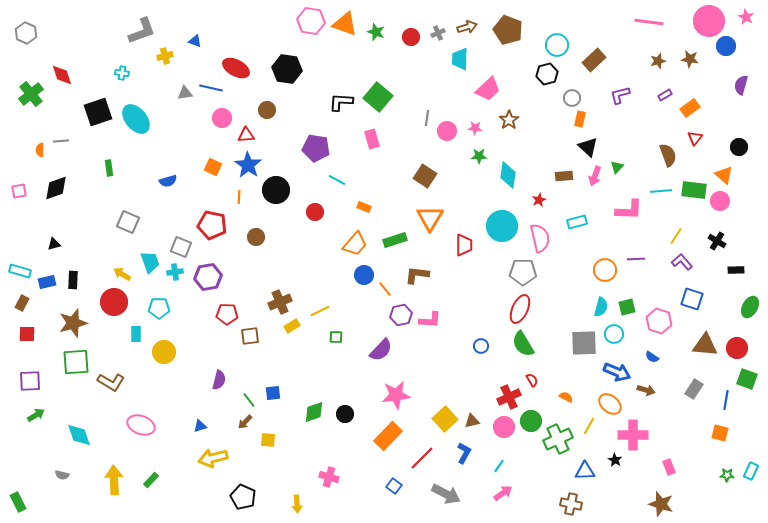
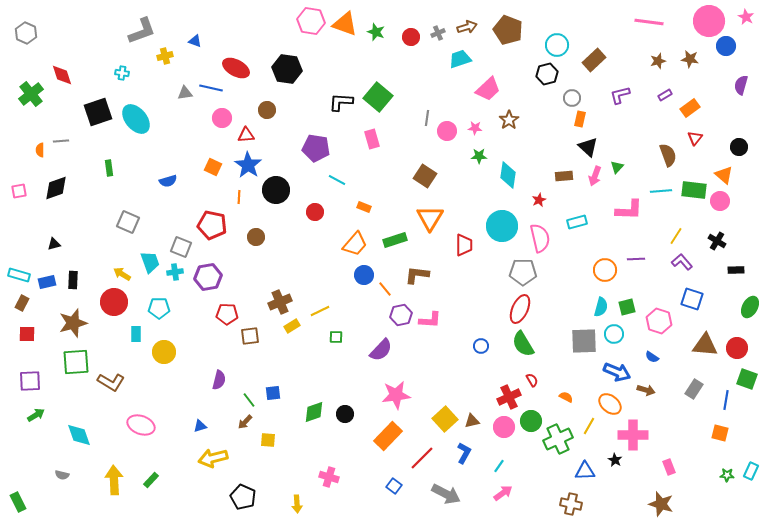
cyan trapezoid at (460, 59): rotated 70 degrees clockwise
cyan rectangle at (20, 271): moved 1 px left, 4 px down
gray square at (584, 343): moved 2 px up
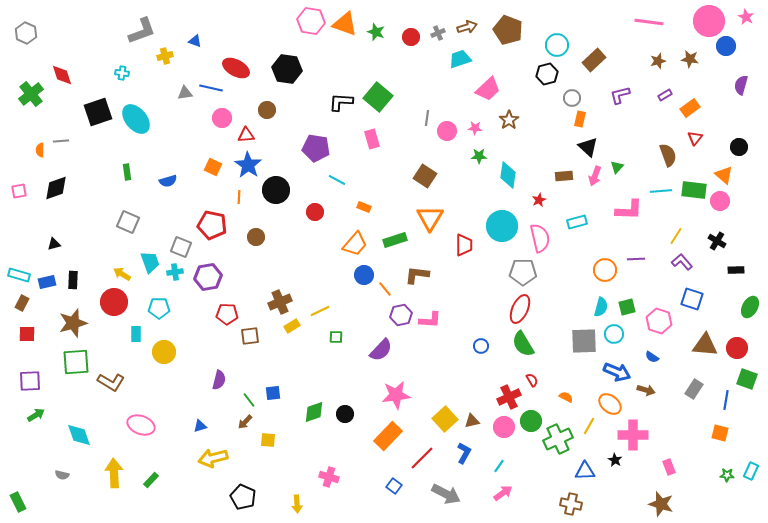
green rectangle at (109, 168): moved 18 px right, 4 px down
yellow arrow at (114, 480): moved 7 px up
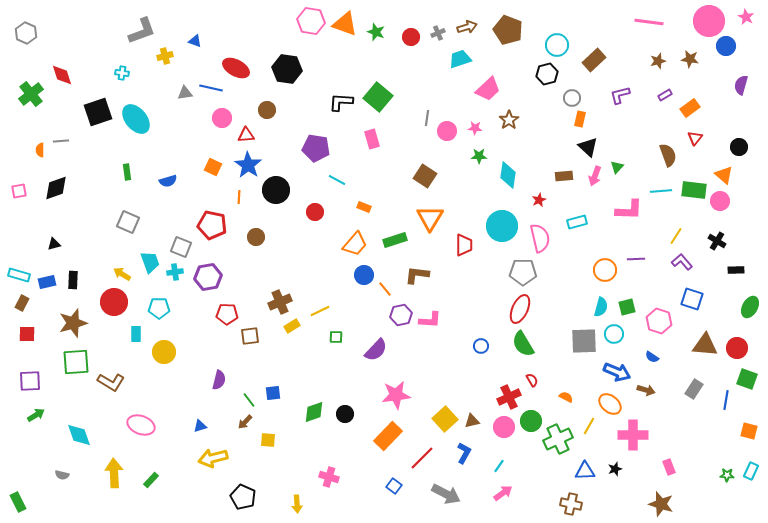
purple semicircle at (381, 350): moved 5 px left
orange square at (720, 433): moved 29 px right, 2 px up
black star at (615, 460): moved 9 px down; rotated 24 degrees clockwise
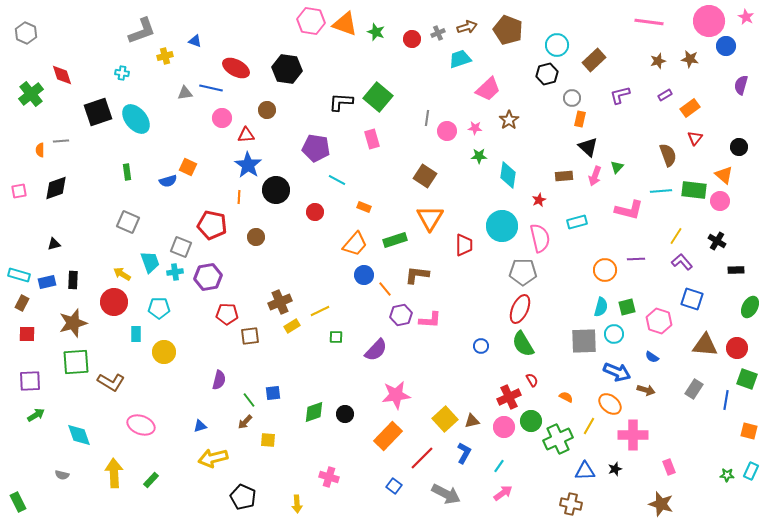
red circle at (411, 37): moved 1 px right, 2 px down
orange square at (213, 167): moved 25 px left
pink L-shape at (629, 210): rotated 12 degrees clockwise
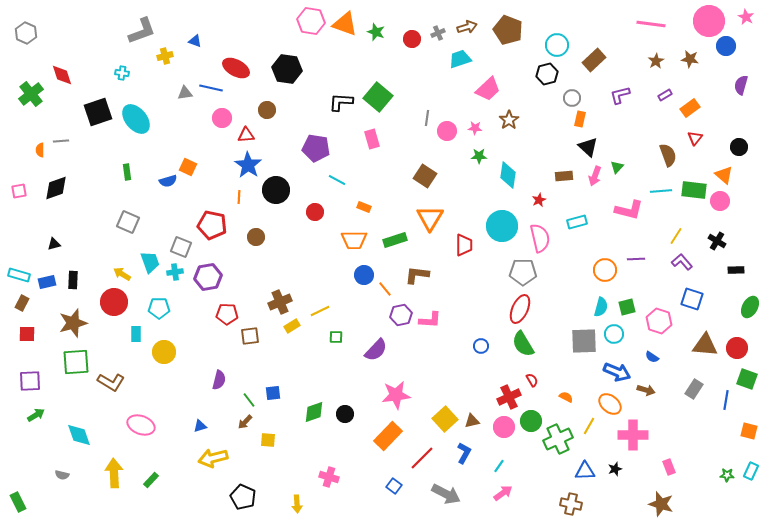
pink line at (649, 22): moved 2 px right, 2 px down
brown star at (658, 61): moved 2 px left; rotated 14 degrees counterclockwise
orange trapezoid at (355, 244): moved 1 px left, 4 px up; rotated 48 degrees clockwise
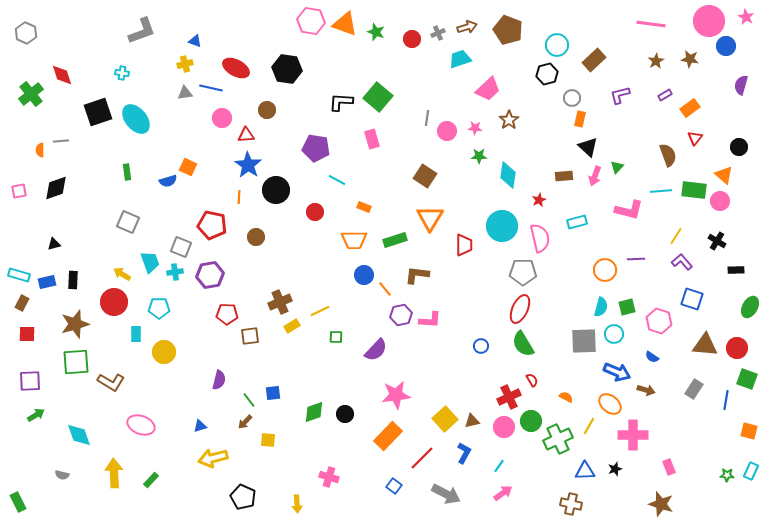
yellow cross at (165, 56): moved 20 px right, 8 px down
purple hexagon at (208, 277): moved 2 px right, 2 px up
brown star at (73, 323): moved 2 px right, 1 px down
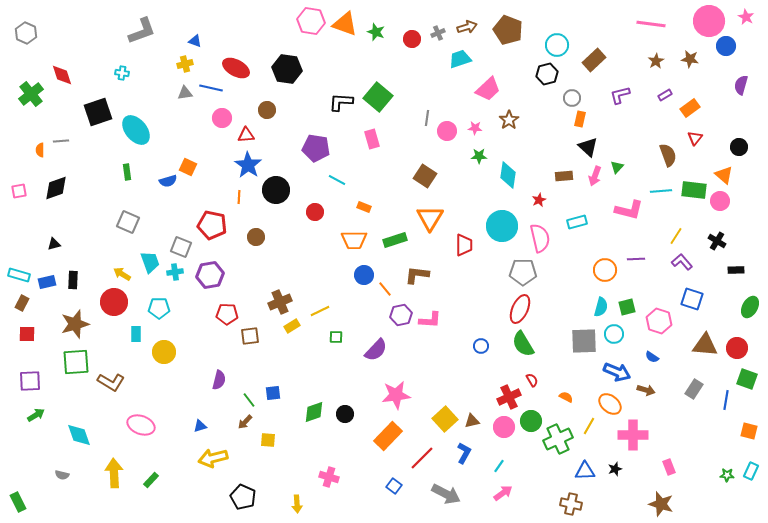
cyan ellipse at (136, 119): moved 11 px down
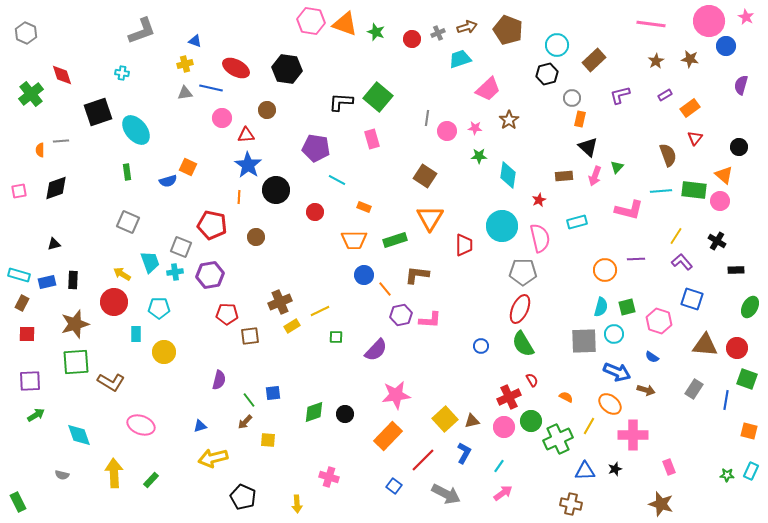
red line at (422, 458): moved 1 px right, 2 px down
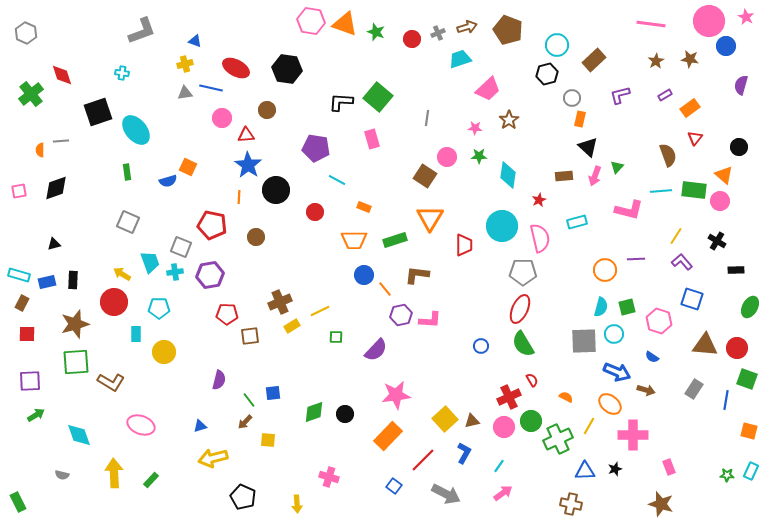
pink circle at (447, 131): moved 26 px down
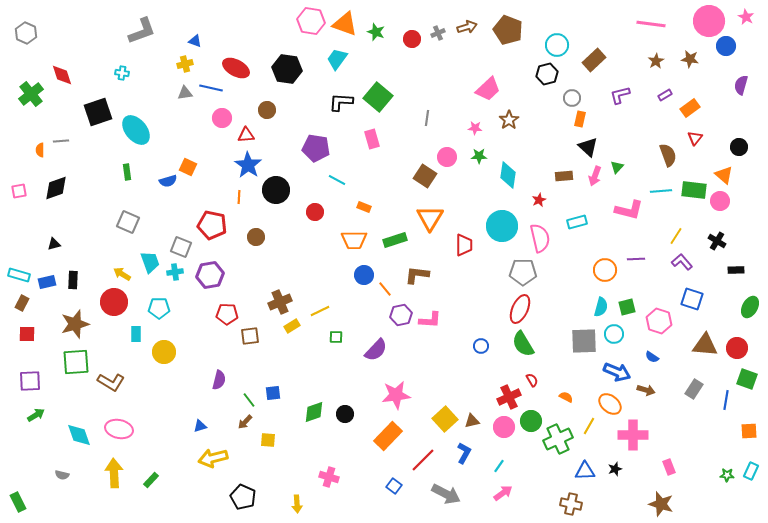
cyan trapezoid at (460, 59): moved 123 px left; rotated 35 degrees counterclockwise
pink ellipse at (141, 425): moved 22 px left, 4 px down; rotated 8 degrees counterclockwise
orange square at (749, 431): rotated 18 degrees counterclockwise
